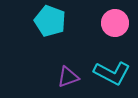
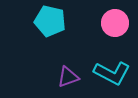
cyan pentagon: rotated 8 degrees counterclockwise
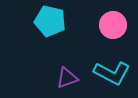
pink circle: moved 2 px left, 2 px down
purple triangle: moved 1 px left, 1 px down
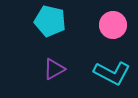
purple triangle: moved 13 px left, 9 px up; rotated 10 degrees counterclockwise
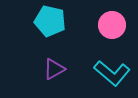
pink circle: moved 1 px left
cyan L-shape: rotated 12 degrees clockwise
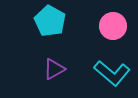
cyan pentagon: rotated 16 degrees clockwise
pink circle: moved 1 px right, 1 px down
